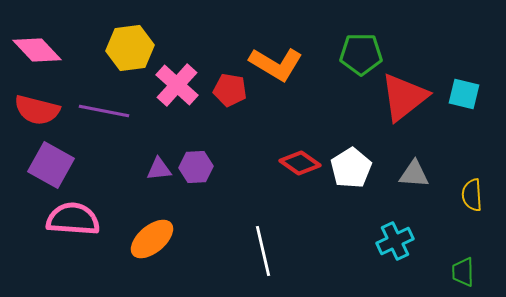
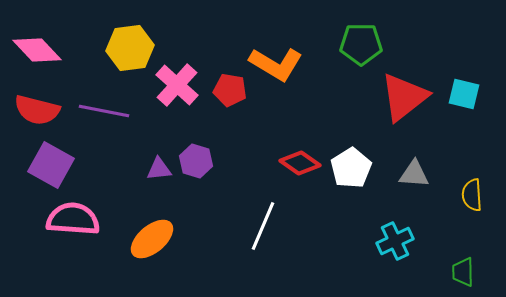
green pentagon: moved 10 px up
purple hexagon: moved 6 px up; rotated 20 degrees clockwise
white line: moved 25 px up; rotated 36 degrees clockwise
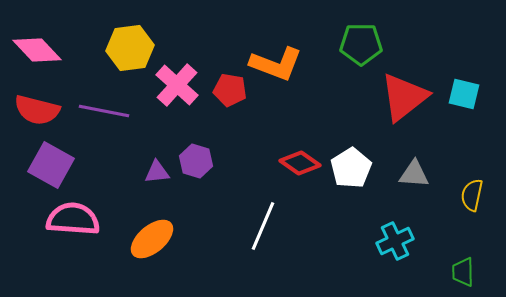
orange L-shape: rotated 10 degrees counterclockwise
purple triangle: moved 2 px left, 3 px down
yellow semicircle: rotated 16 degrees clockwise
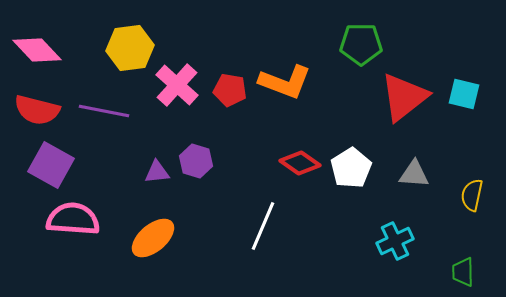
orange L-shape: moved 9 px right, 18 px down
orange ellipse: moved 1 px right, 1 px up
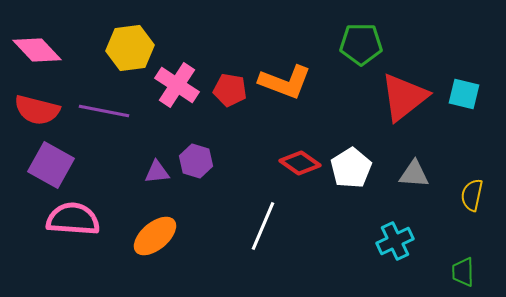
pink cross: rotated 9 degrees counterclockwise
orange ellipse: moved 2 px right, 2 px up
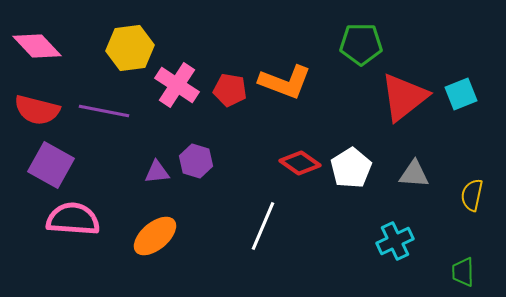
pink diamond: moved 4 px up
cyan square: moved 3 px left; rotated 36 degrees counterclockwise
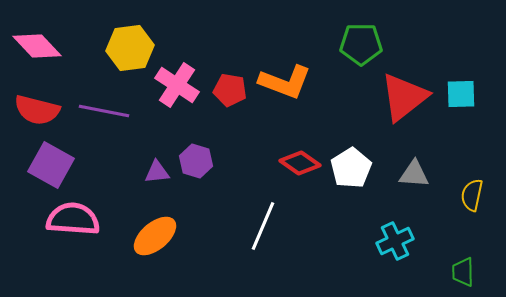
cyan square: rotated 20 degrees clockwise
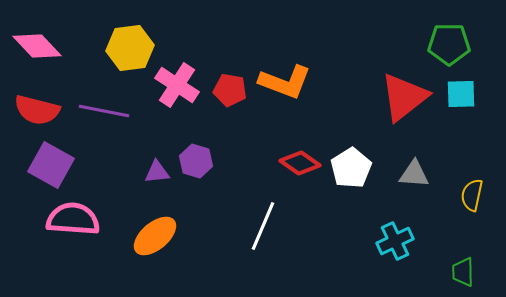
green pentagon: moved 88 px right
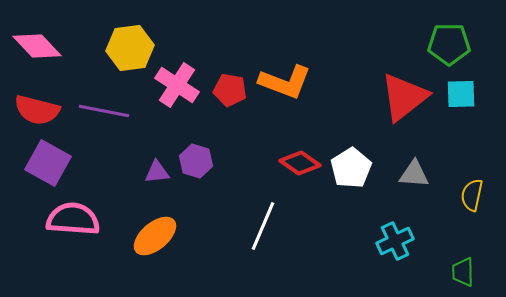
purple square: moved 3 px left, 2 px up
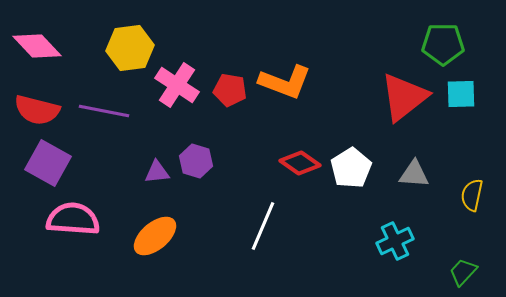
green pentagon: moved 6 px left
green trapezoid: rotated 44 degrees clockwise
